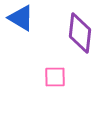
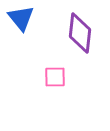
blue triangle: rotated 20 degrees clockwise
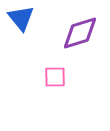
purple diamond: rotated 66 degrees clockwise
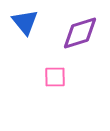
blue triangle: moved 4 px right, 4 px down
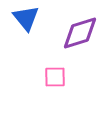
blue triangle: moved 1 px right, 4 px up
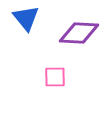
purple diamond: moved 1 px left; rotated 21 degrees clockwise
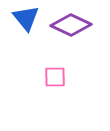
purple diamond: moved 8 px left, 8 px up; rotated 21 degrees clockwise
